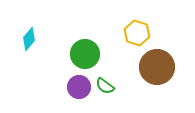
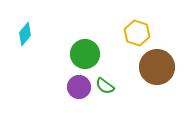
cyan diamond: moved 4 px left, 5 px up
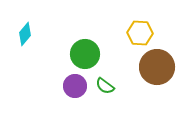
yellow hexagon: moved 3 px right; rotated 15 degrees counterclockwise
purple circle: moved 4 px left, 1 px up
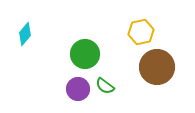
yellow hexagon: moved 1 px right, 1 px up; rotated 15 degrees counterclockwise
purple circle: moved 3 px right, 3 px down
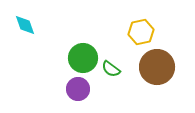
cyan diamond: moved 9 px up; rotated 60 degrees counterclockwise
green circle: moved 2 px left, 4 px down
green semicircle: moved 6 px right, 17 px up
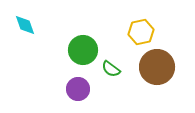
green circle: moved 8 px up
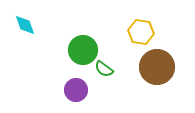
yellow hexagon: rotated 20 degrees clockwise
green semicircle: moved 7 px left
purple circle: moved 2 px left, 1 px down
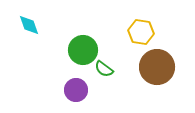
cyan diamond: moved 4 px right
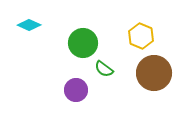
cyan diamond: rotated 45 degrees counterclockwise
yellow hexagon: moved 4 px down; rotated 15 degrees clockwise
green circle: moved 7 px up
brown circle: moved 3 px left, 6 px down
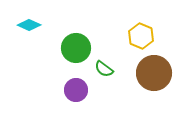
green circle: moved 7 px left, 5 px down
